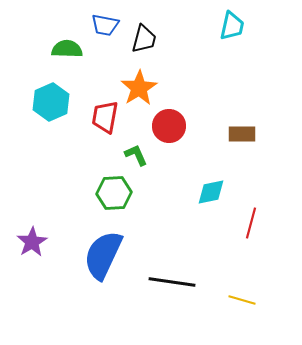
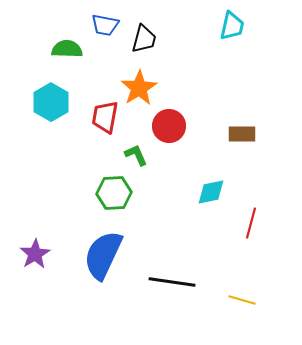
cyan hexagon: rotated 6 degrees counterclockwise
purple star: moved 3 px right, 12 px down
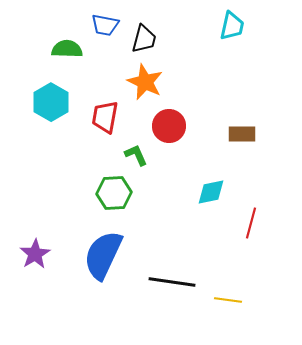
orange star: moved 6 px right, 6 px up; rotated 15 degrees counterclockwise
yellow line: moved 14 px left; rotated 8 degrees counterclockwise
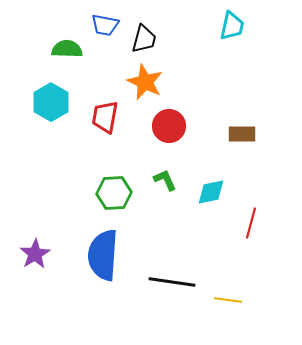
green L-shape: moved 29 px right, 25 px down
blue semicircle: rotated 21 degrees counterclockwise
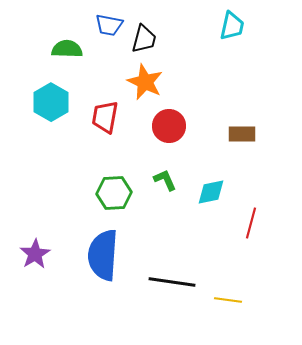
blue trapezoid: moved 4 px right
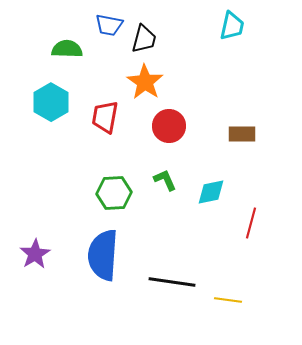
orange star: rotated 9 degrees clockwise
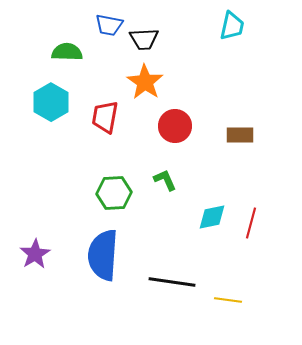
black trapezoid: rotated 72 degrees clockwise
green semicircle: moved 3 px down
red circle: moved 6 px right
brown rectangle: moved 2 px left, 1 px down
cyan diamond: moved 1 px right, 25 px down
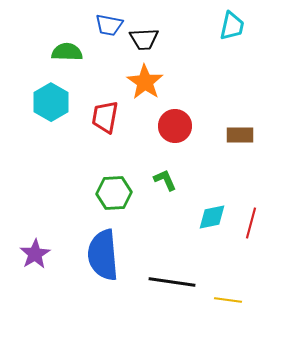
blue semicircle: rotated 9 degrees counterclockwise
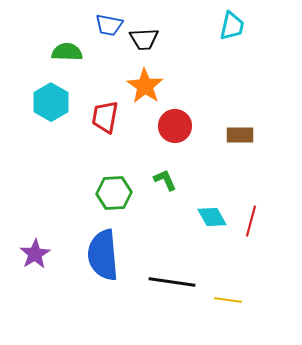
orange star: moved 4 px down
cyan diamond: rotated 72 degrees clockwise
red line: moved 2 px up
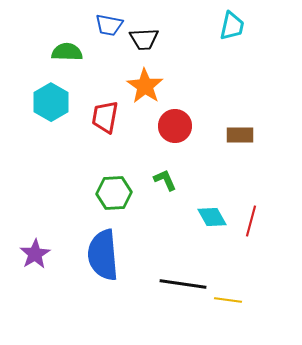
black line: moved 11 px right, 2 px down
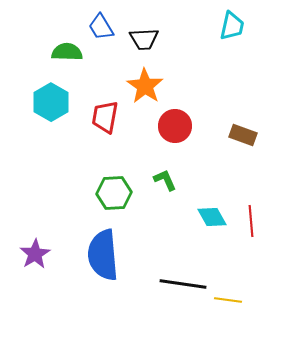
blue trapezoid: moved 8 px left, 2 px down; rotated 48 degrees clockwise
brown rectangle: moved 3 px right; rotated 20 degrees clockwise
red line: rotated 20 degrees counterclockwise
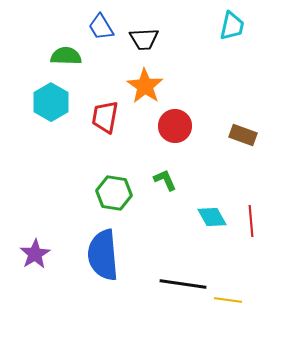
green semicircle: moved 1 px left, 4 px down
green hexagon: rotated 12 degrees clockwise
